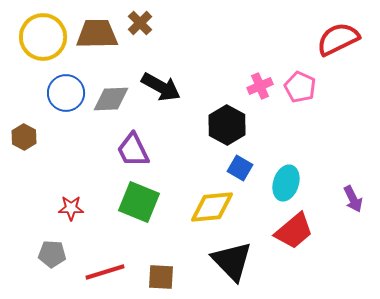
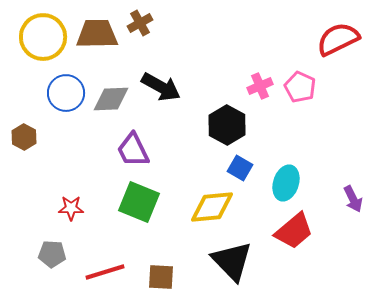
brown cross: rotated 15 degrees clockwise
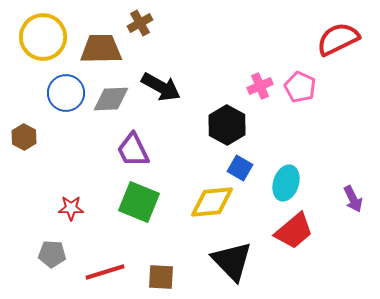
brown trapezoid: moved 4 px right, 15 px down
yellow diamond: moved 5 px up
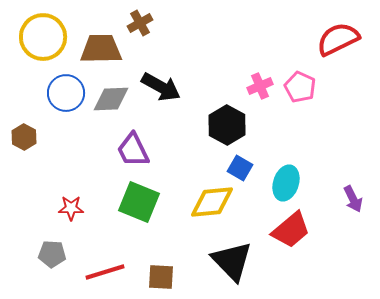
red trapezoid: moved 3 px left, 1 px up
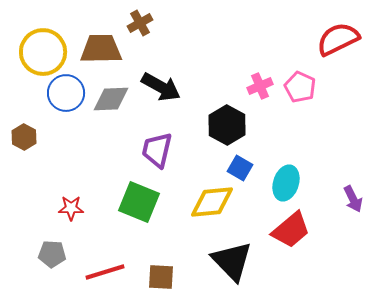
yellow circle: moved 15 px down
purple trapezoid: moved 24 px right; rotated 39 degrees clockwise
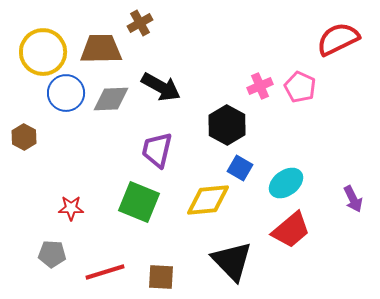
cyan ellipse: rotated 36 degrees clockwise
yellow diamond: moved 4 px left, 2 px up
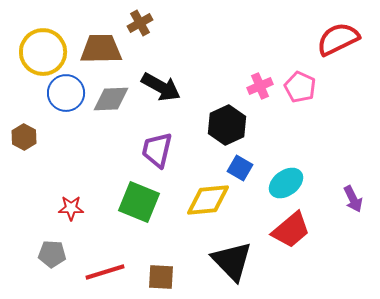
black hexagon: rotated 6 degrees clockwise
